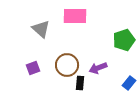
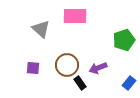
purple square: rotated 24 degrees clockwise
black rectangle: rotated 40 degrees counterclockwise
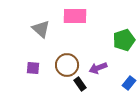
black rectangle: moved 1 px down
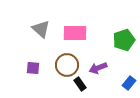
pink rectangle: moved 17 px down
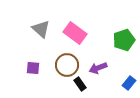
pink rectangle: rotated 35 degrees clockwise
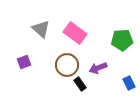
green pentagon: moved 2 px left; rotated 15 degrees clockwise
purple square: moved 9 px left, 6 px up; rotated 24 degrees counterclockwise
blue rectangle: rotated 64 degrees counterclockwise
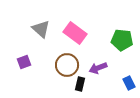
green pentagon: rotated 10 degrees clockwise
black rectangle: rotated 48 degrees clockwise
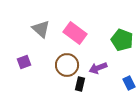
green pentagon: rotated 15 degrees clockwise
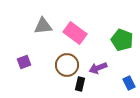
gray triangle: moved 2 px right, 3 px up; rotated 48 degrees counterclockwise
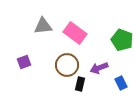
purple arrow: moved 1 px right
blue rectangle: moved 8 px left
